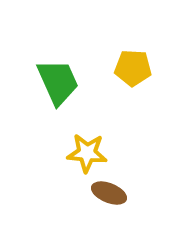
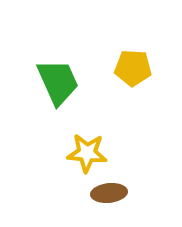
brown ellipse: rotated 28 degrees counterclockwise
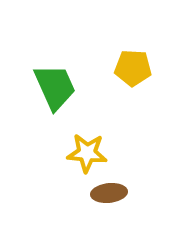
green trapezoid: moved 3 px left, 5 px down
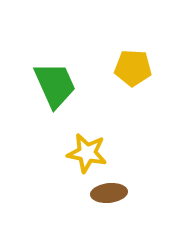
green trapezoid: moved 2 px up
yellow star: rotated 6 degrees clockwise
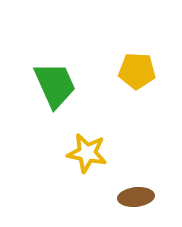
yellow pentagon: moved 4 px right, 3 px down
brown ellipse: moved 27 px right, 4 px down
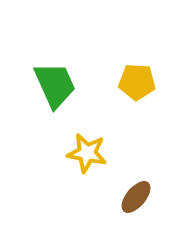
yellow pentagon: moved 11 px down
brown ellipse: rotated 44 degrees counterclockwise
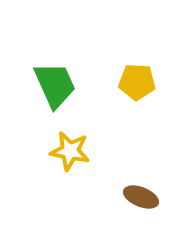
yellow star: moved 17 px left, 2 px up
brown ellipse: moved 5 px right; rotated 72 degrees clockwise
